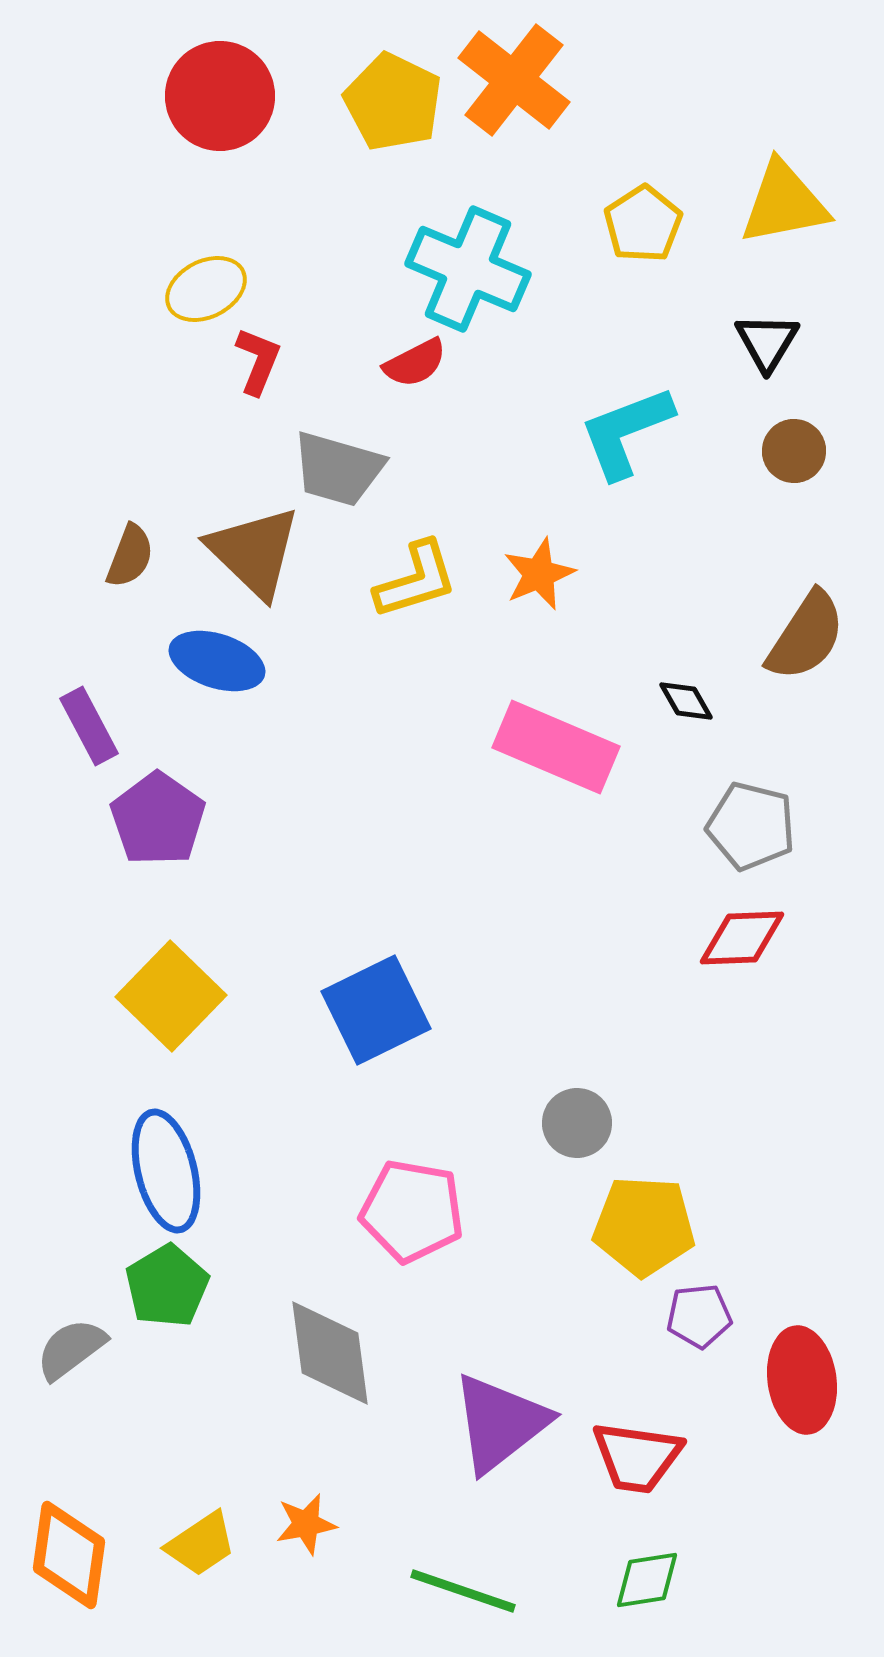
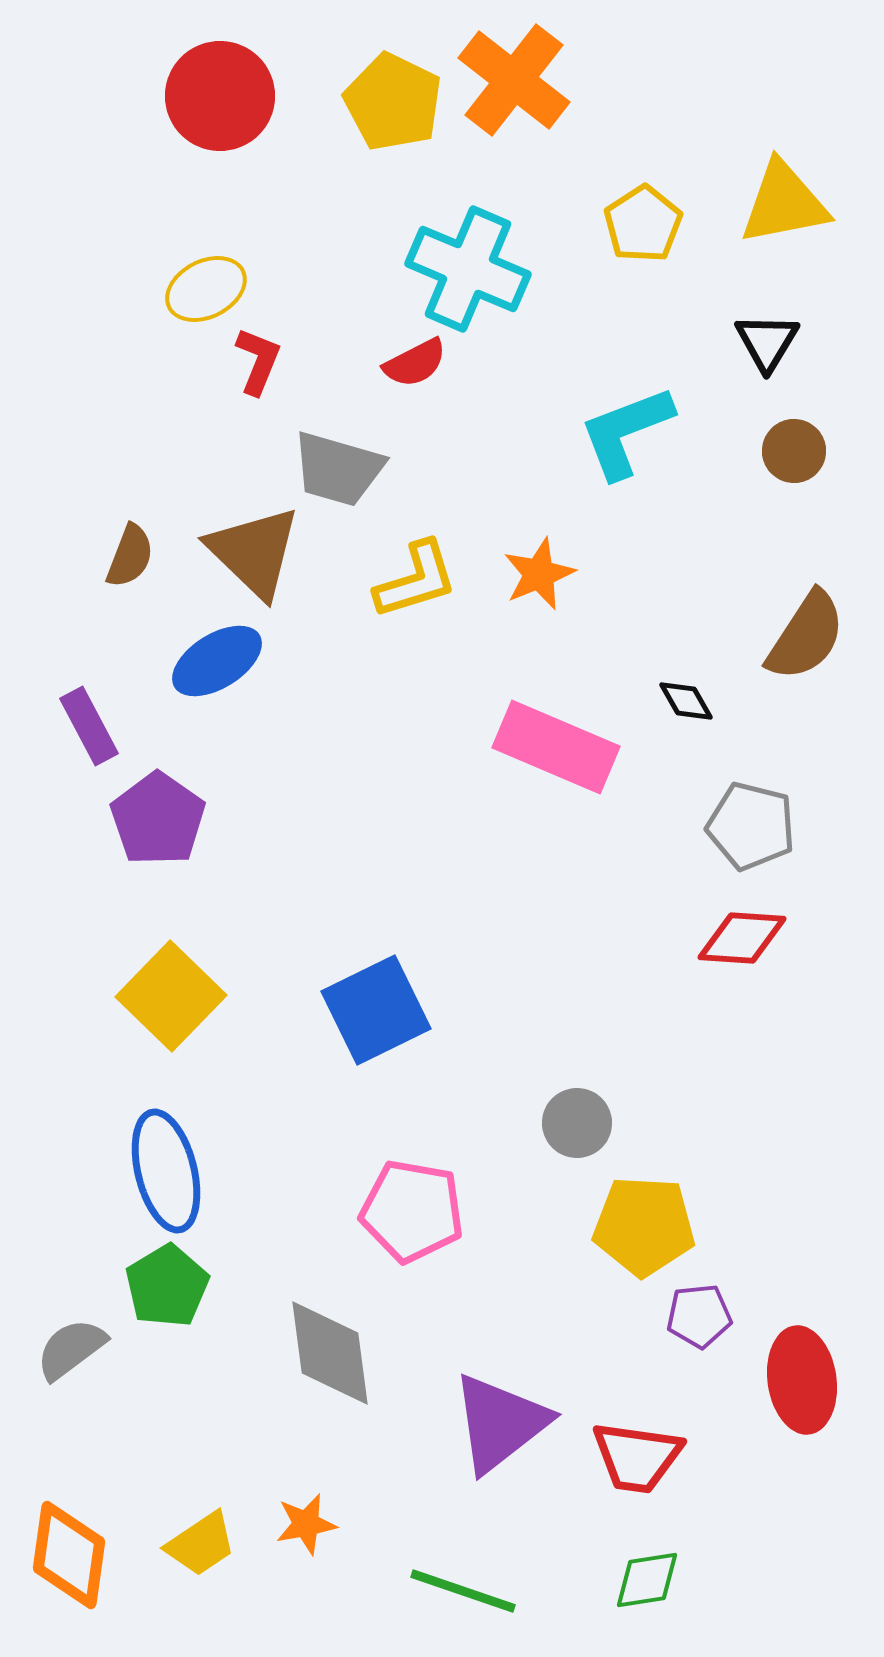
blue ellipse at (217, 661): rotated 50 degrees counterclockwise
red diamond at (742, 938): rotated 6 degrees clockwise
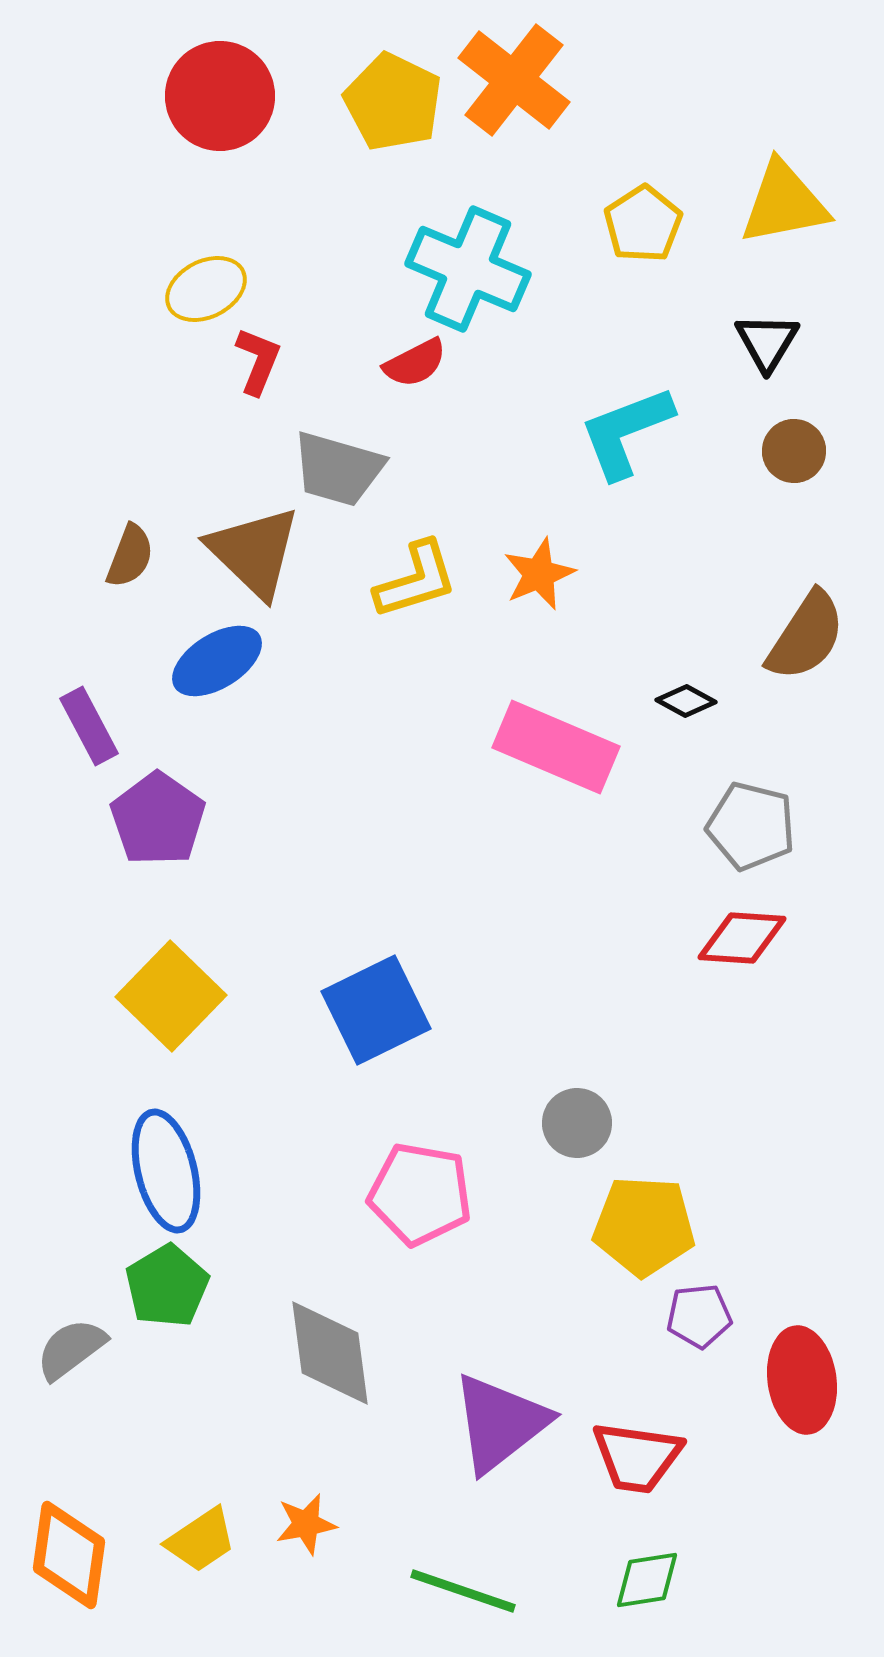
black diamond at (686, 701): rotated 32 degrees counterclockwise
pink pentagon at (412, 1211): moved 8 px right, 17 px up
yellow trapezoid at (201, 1544): moved 4 px up
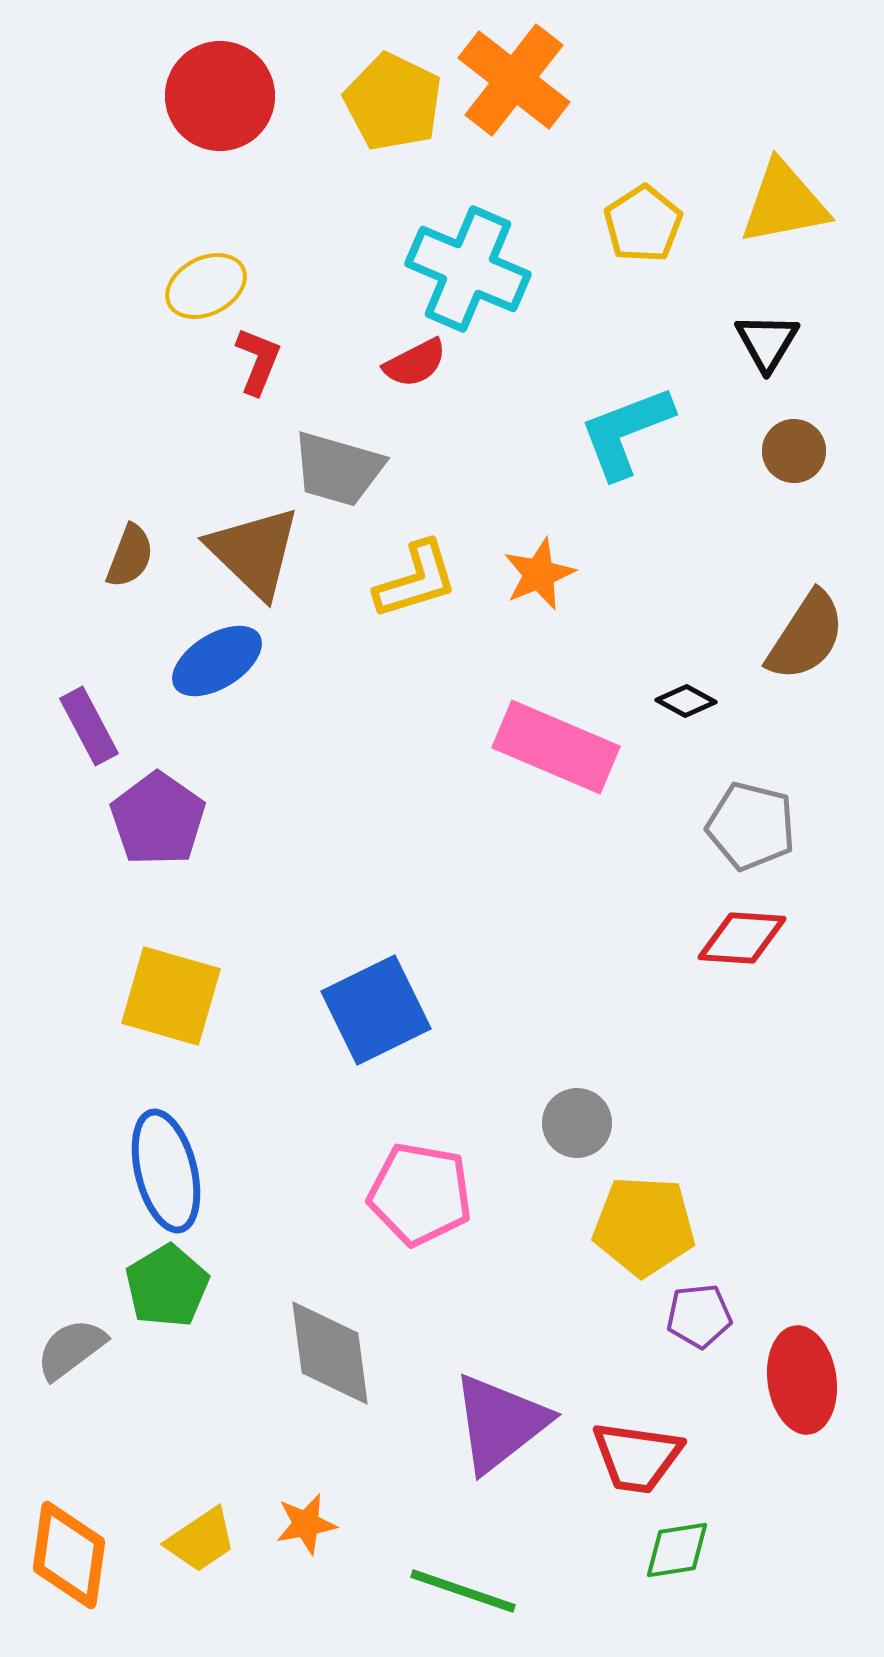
yellow ellipse at (206, 289): moved 3 px up
yellow square at (171, 996): rotated 28 degrees counterclockwise
green diamond at (647, 1580): moved 30 px right, 30 px up
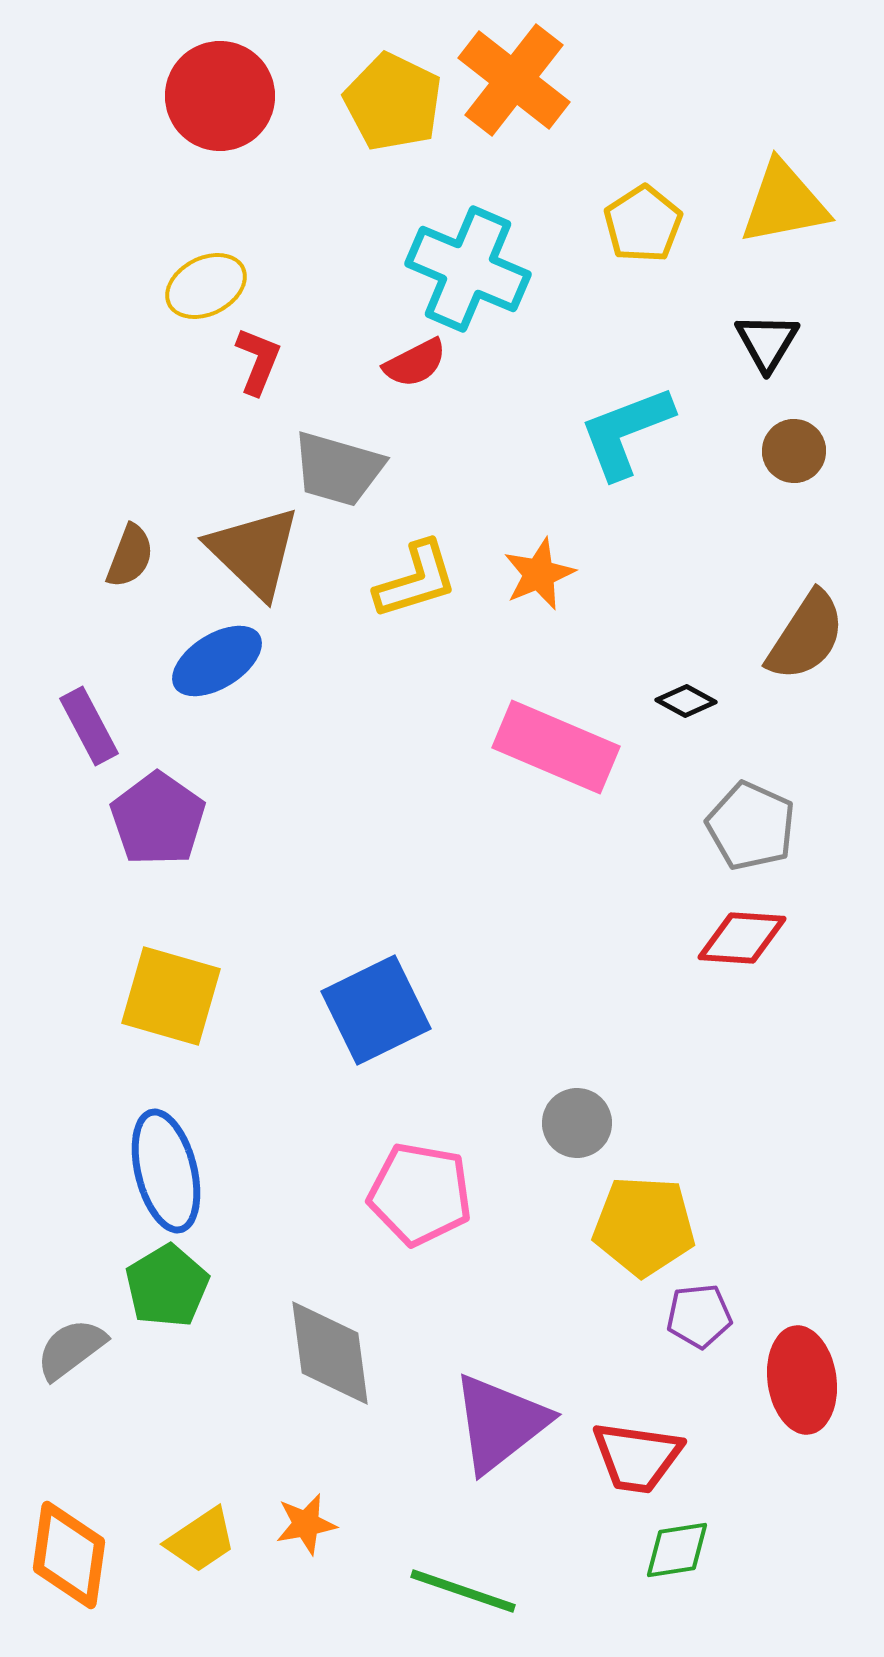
gray pentagon at (751, 826): rotated 10 degrees clockwise
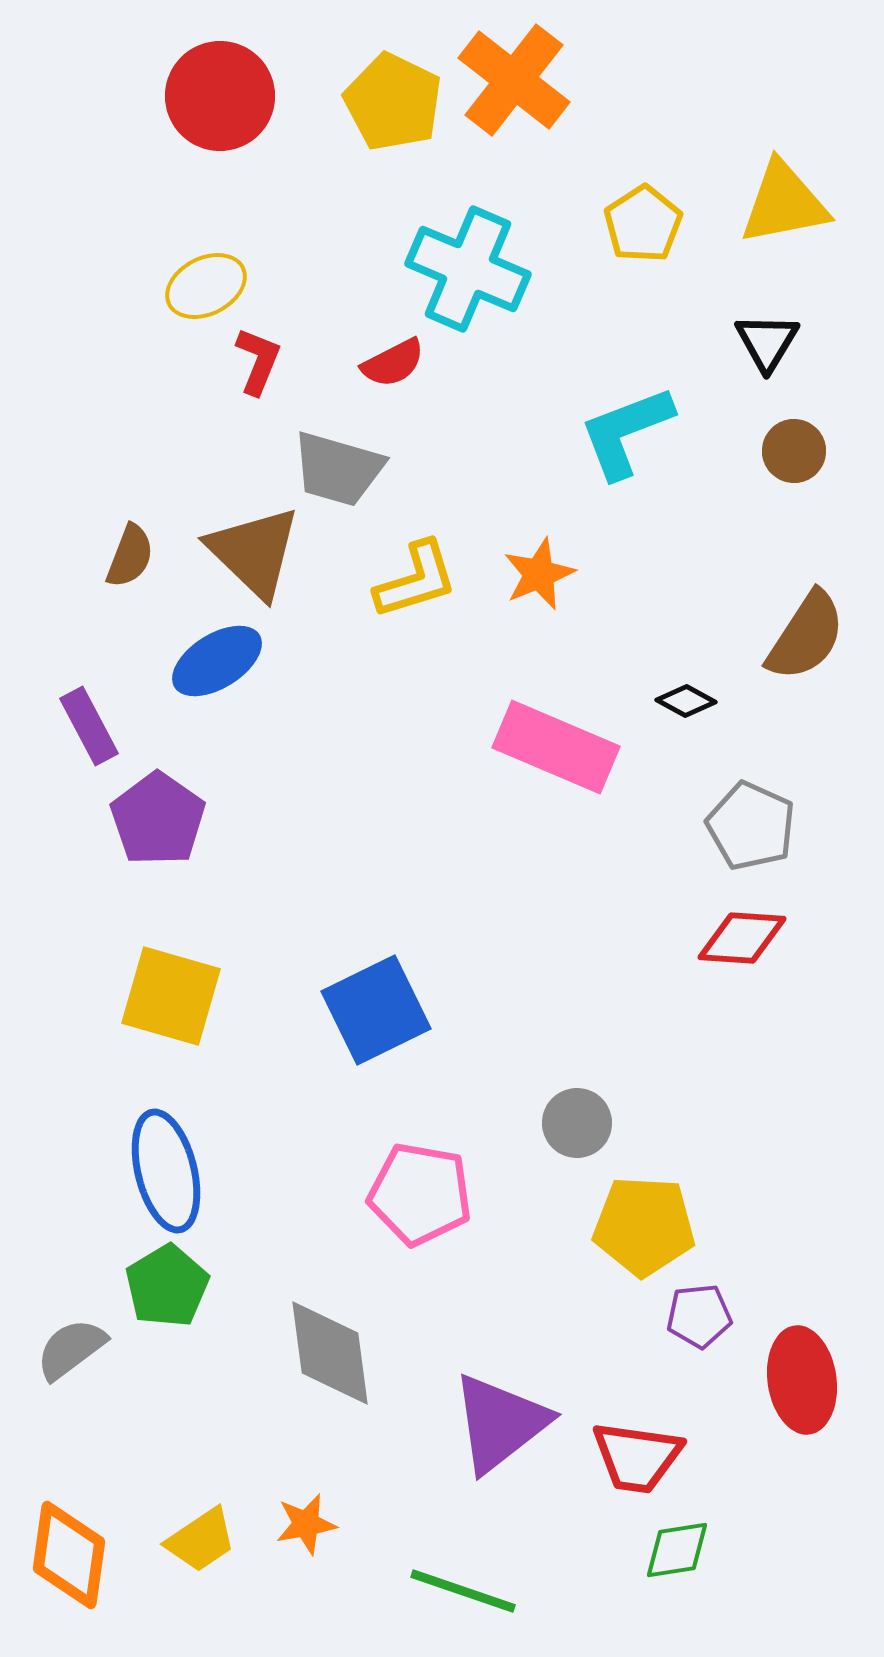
red semicircle at (415, 363): moved 22 px left
